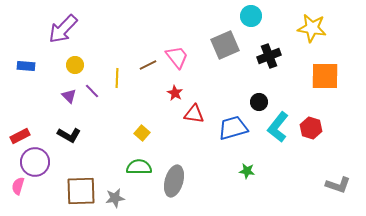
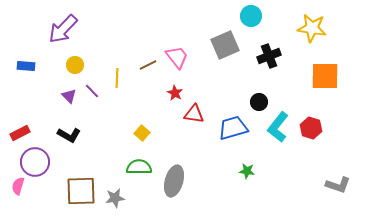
red rectangle: moved 3 px up
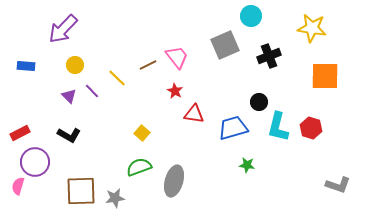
yellow line: rotated 48 degrees counterclockwise
red star: moved 2 px up
cyan L-shape: rotated 24 degrees counterclockwise
green semicircle: rotated 20 degrees counterclockwise
green star: moved 6 px up
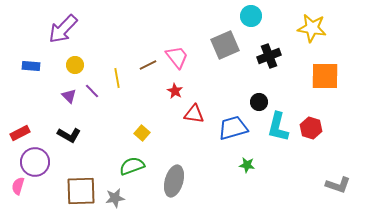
blue rectangle: moved 5 px right
yellow line: rotated 36 degrees clockwise
green semicircle: moved 7 px left, 1 px up
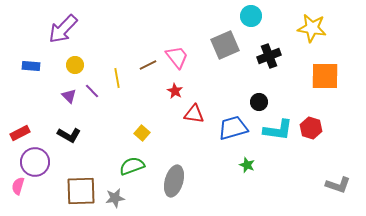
cyan L-shape: moved 3 px down; rotated 96 degrees counterclockwise
green star: rotated 14 degrees clockwise
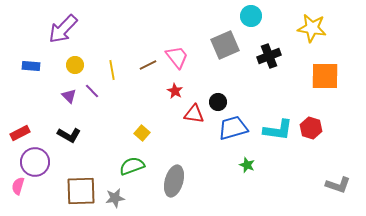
yellow line: moved 5 px left, 8 px up
black circle: moved 41 px left
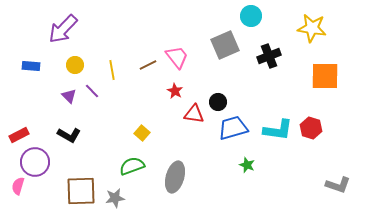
red rectangle: moved 1 px left, 2 px down
gray ellipse: moved 1 px right, 4 px up
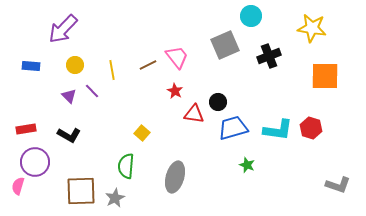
red rectangle: moved 7 px right, 6 px up; rotated 18 degrees clockwise
green semicircle: moved 6 px left; rotated 65 degrees counterclockwise
gray star: rotated 18 degrees counterclockwise
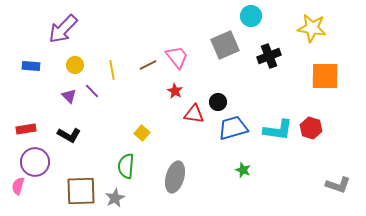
green star: moved 4 px left, 5 px down
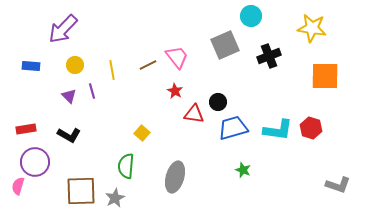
purple line: rotated 28 degrees clockwise
